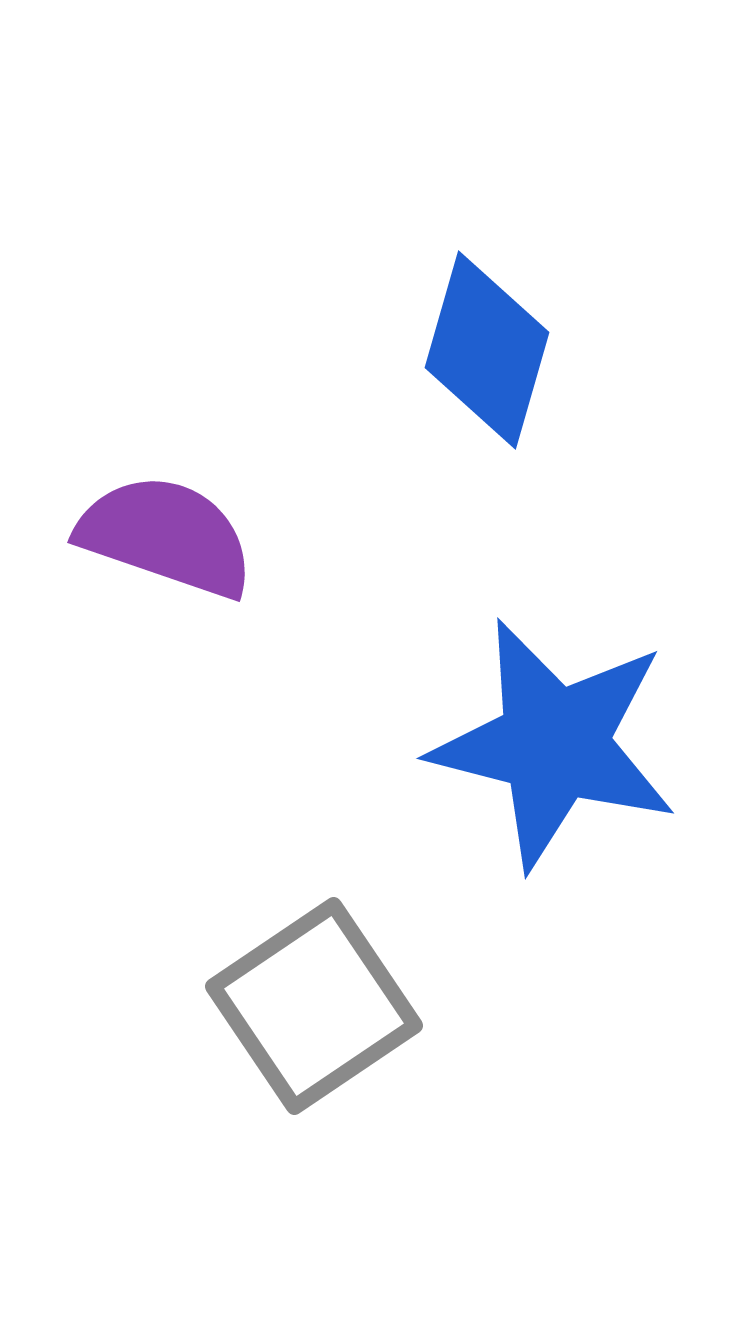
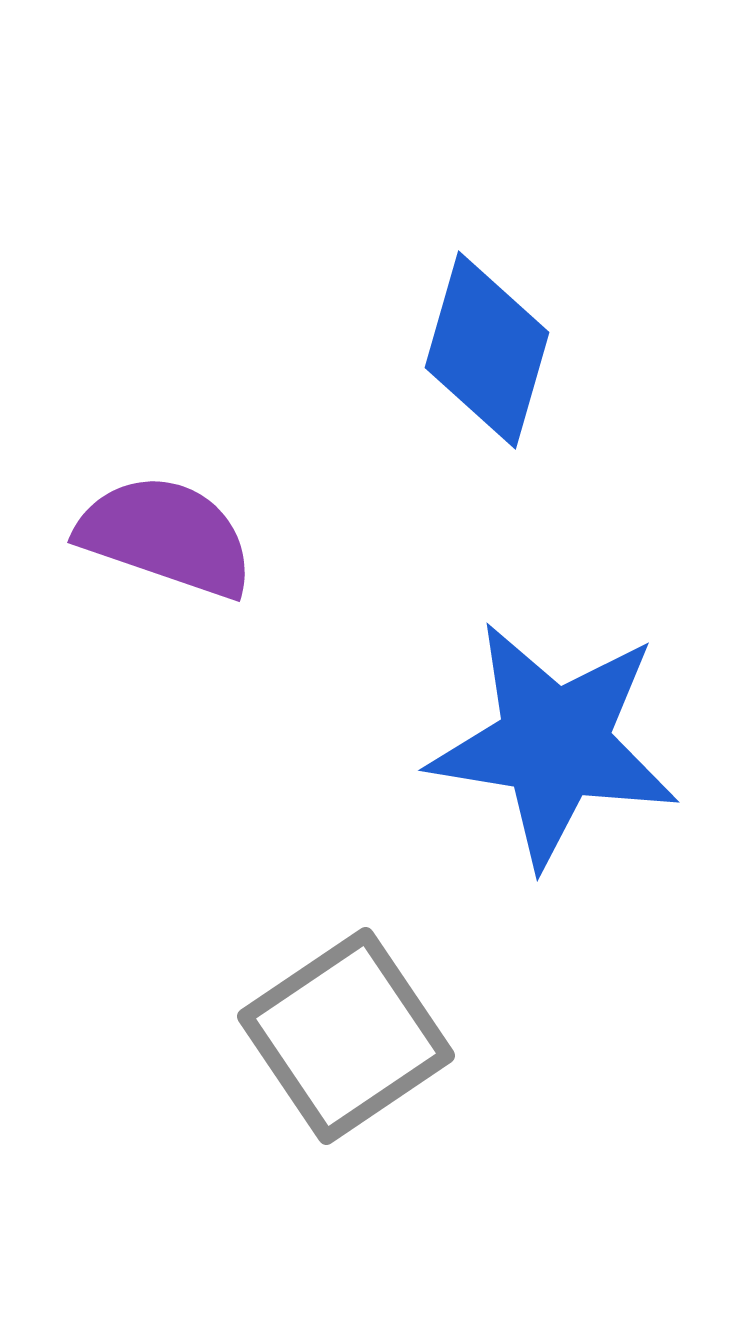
blue star: rotated 5 degrees counterclockwise
gray square: moved 32 px right, 30 px down
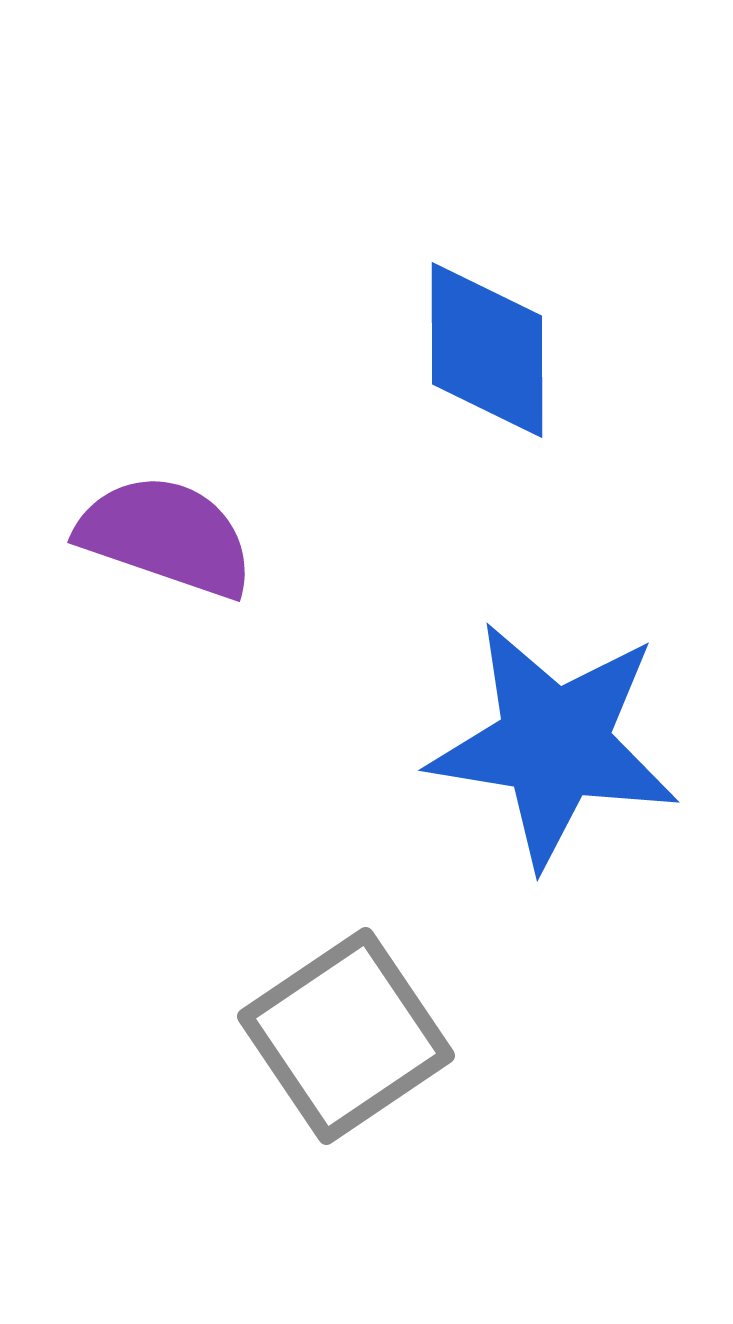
blue diamond: rotated 16 degrees counterclockwise
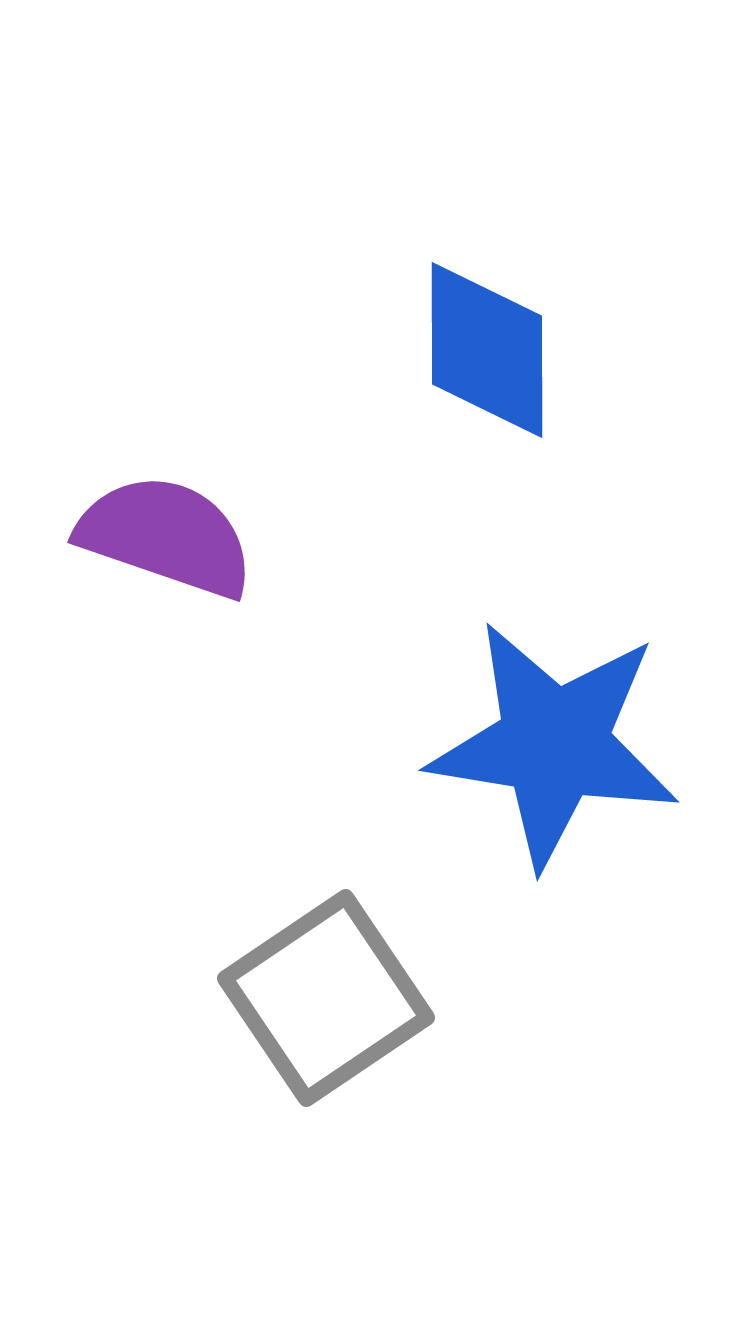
gray square: moved 20 px left, 38 px up
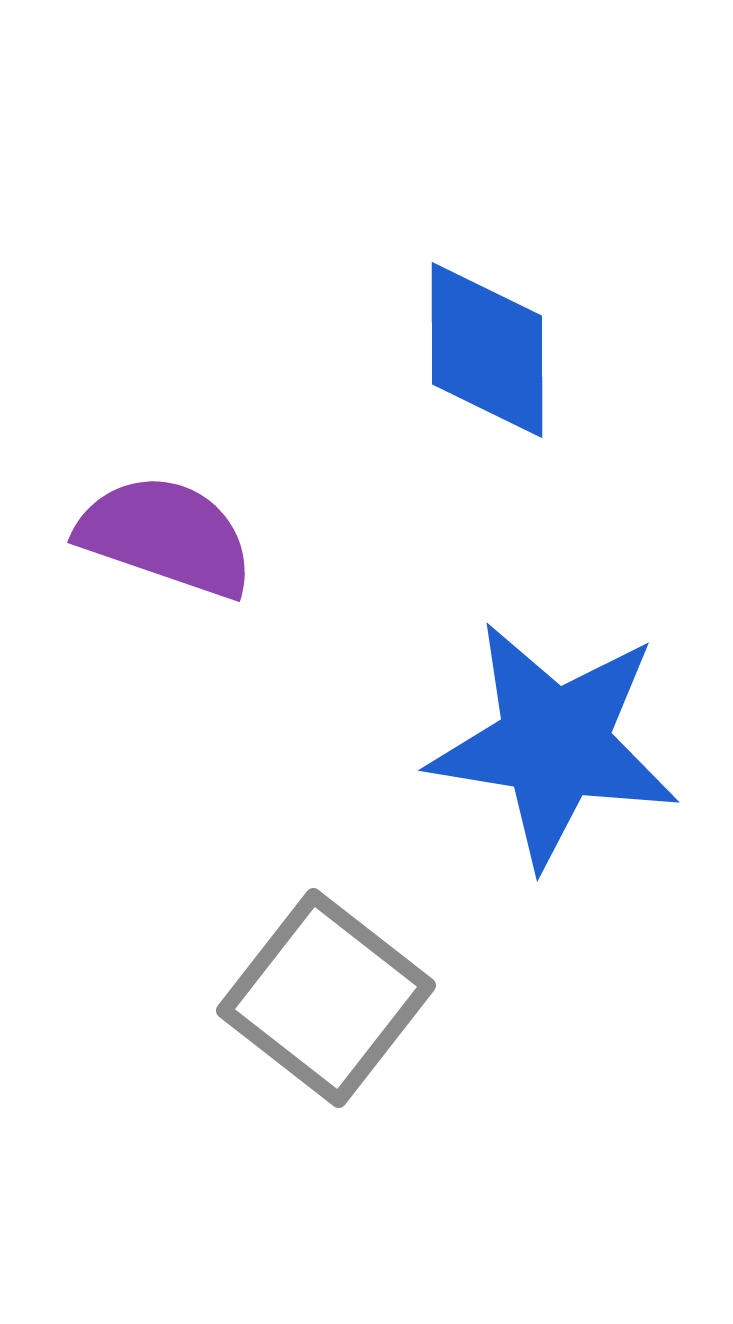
gray square: rotated 18 degrees counterclockwise
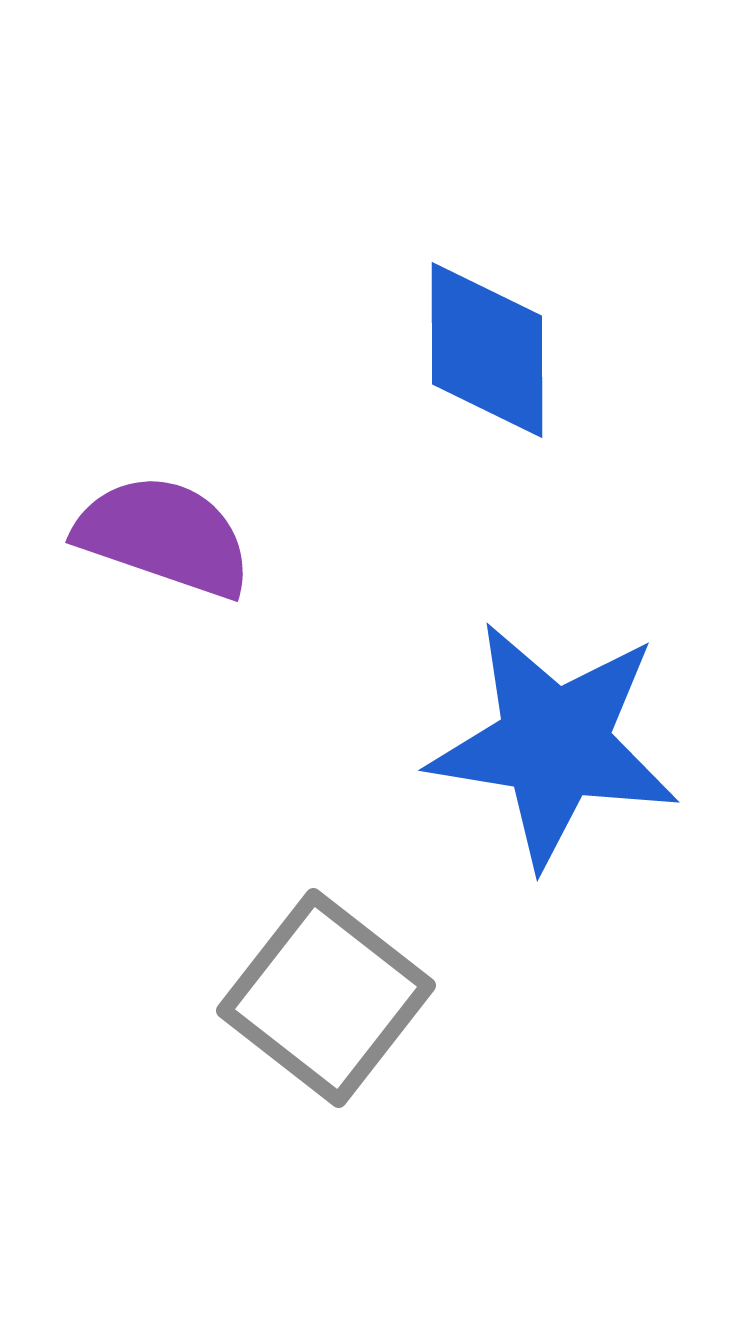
purple semicircle: moved 2 px left
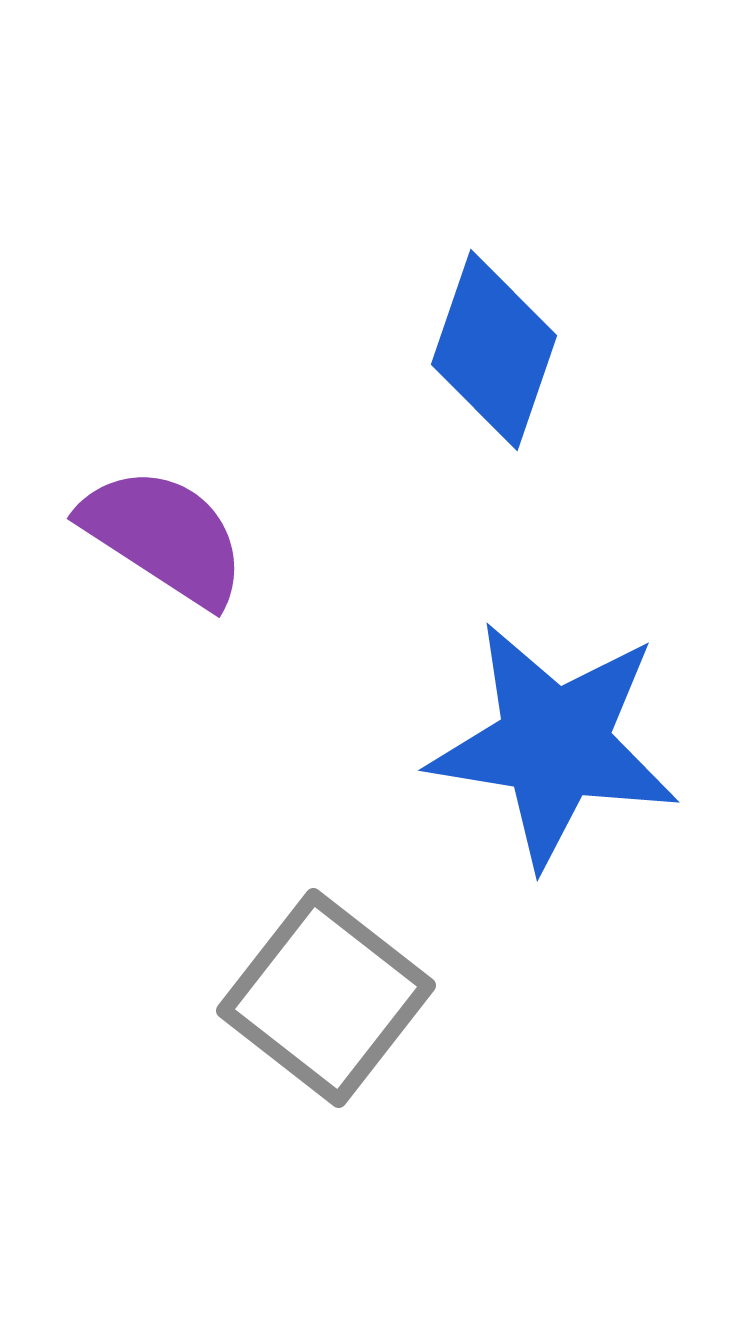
blue diamond: moved 7 px right; rotated 19 degrees clockwise
purple semicircle: rotated 14 degrees clockwise
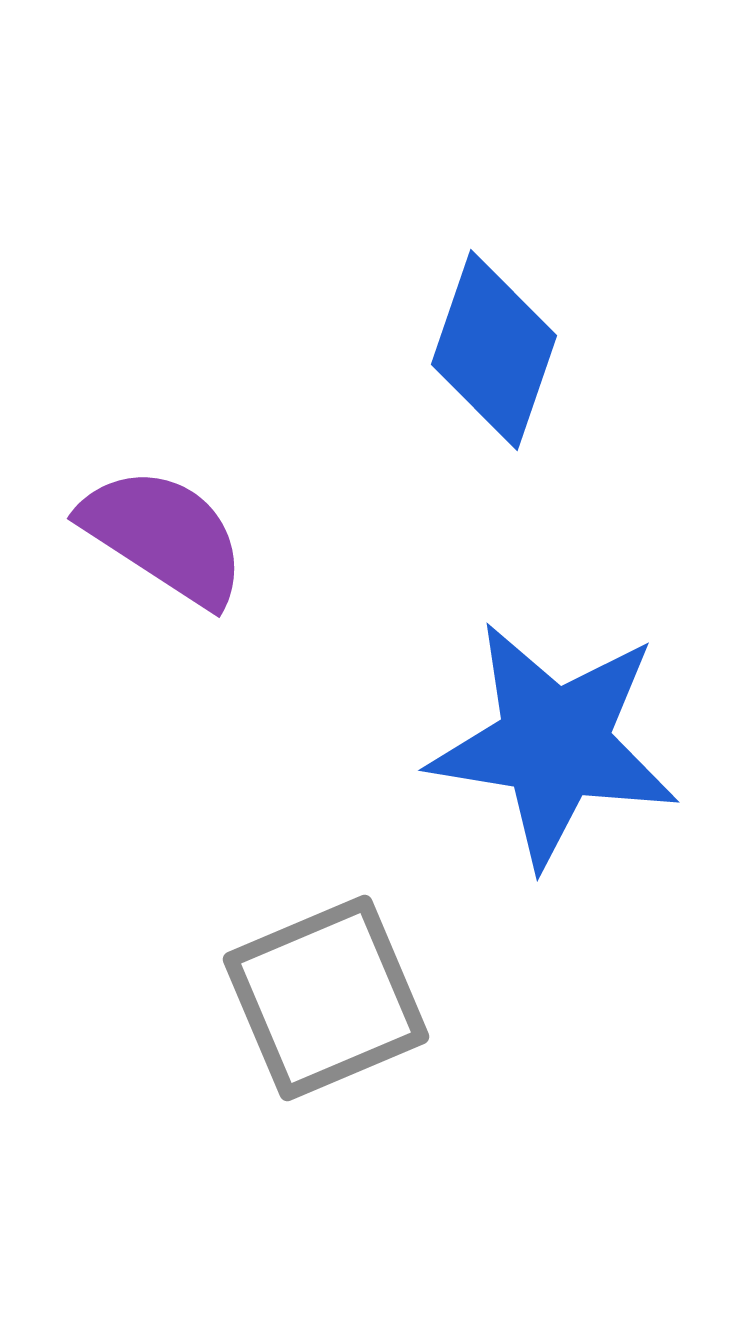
gray square: rotated 29 degrees clockwise
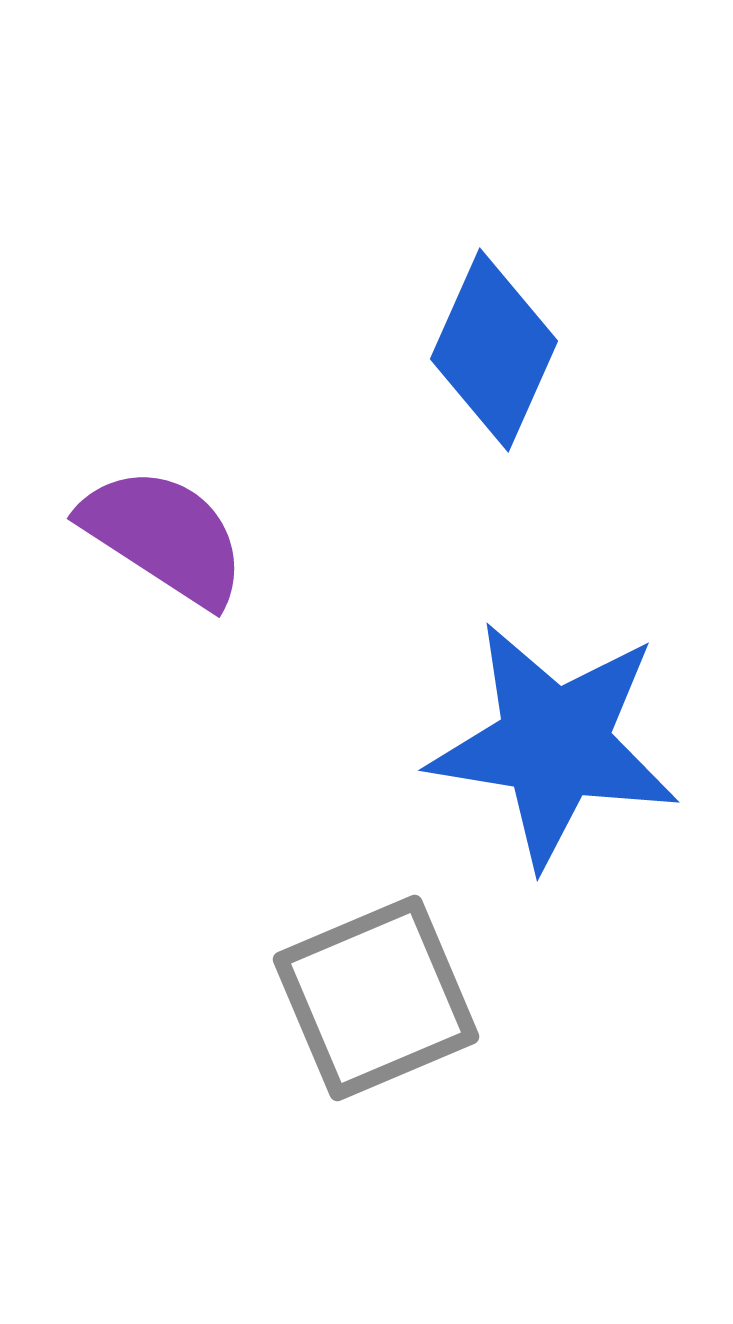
blue diamond: rotated 5 degrees clockwise
gray square: moved 50 px right
